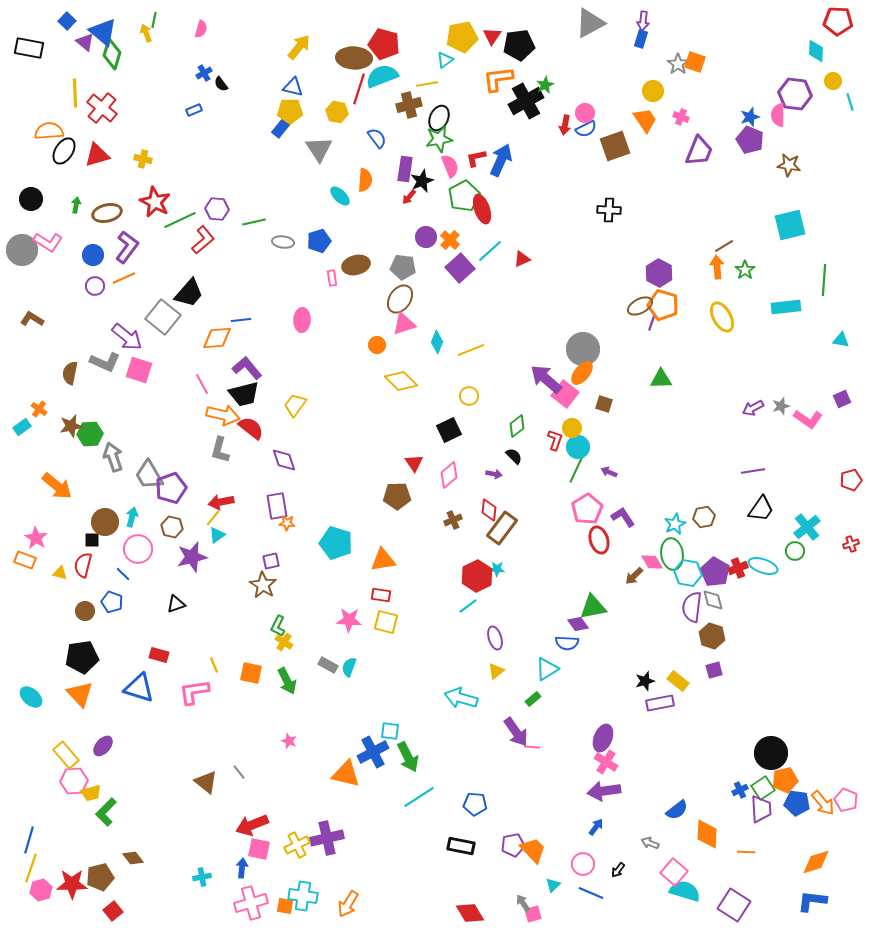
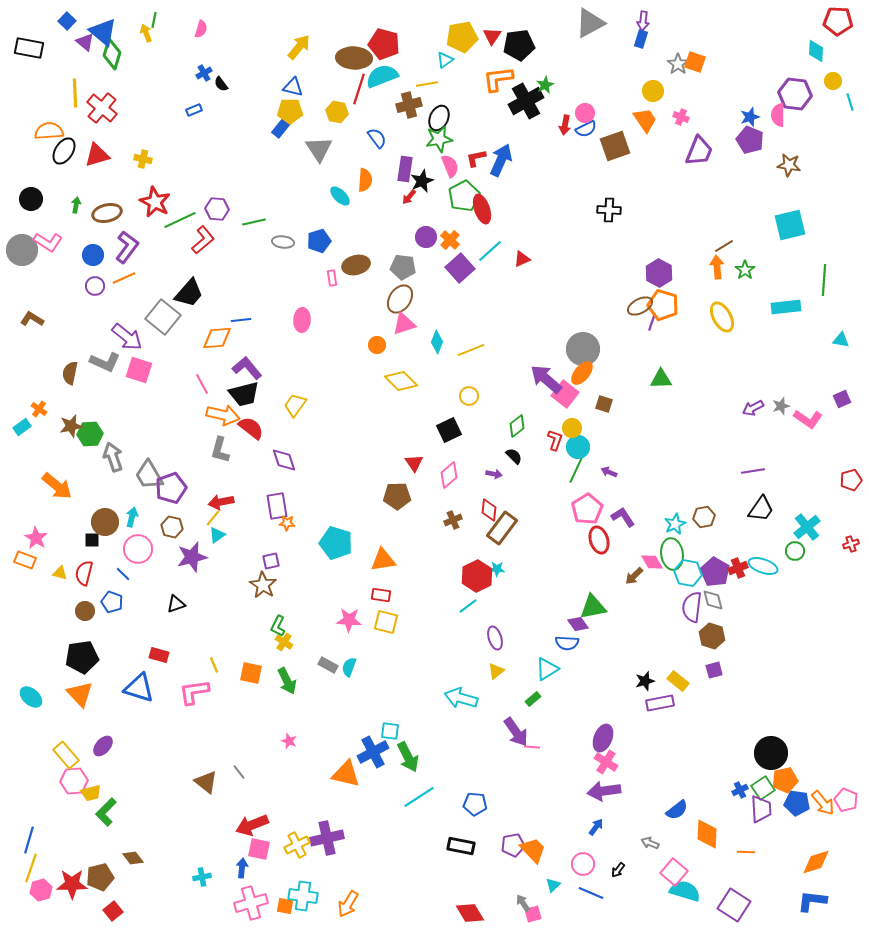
red semicircle at (83, 565): moved 1 px right, 8 px down
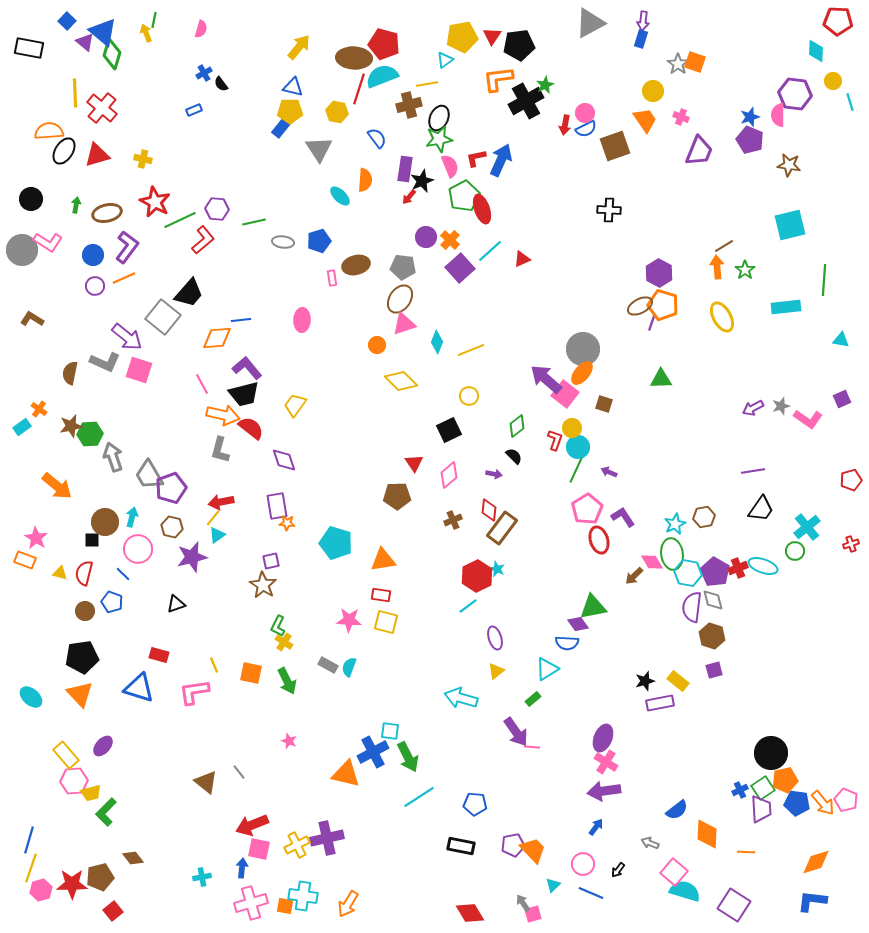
cyan star at (497, 569): rotated 21 degrees clockwise
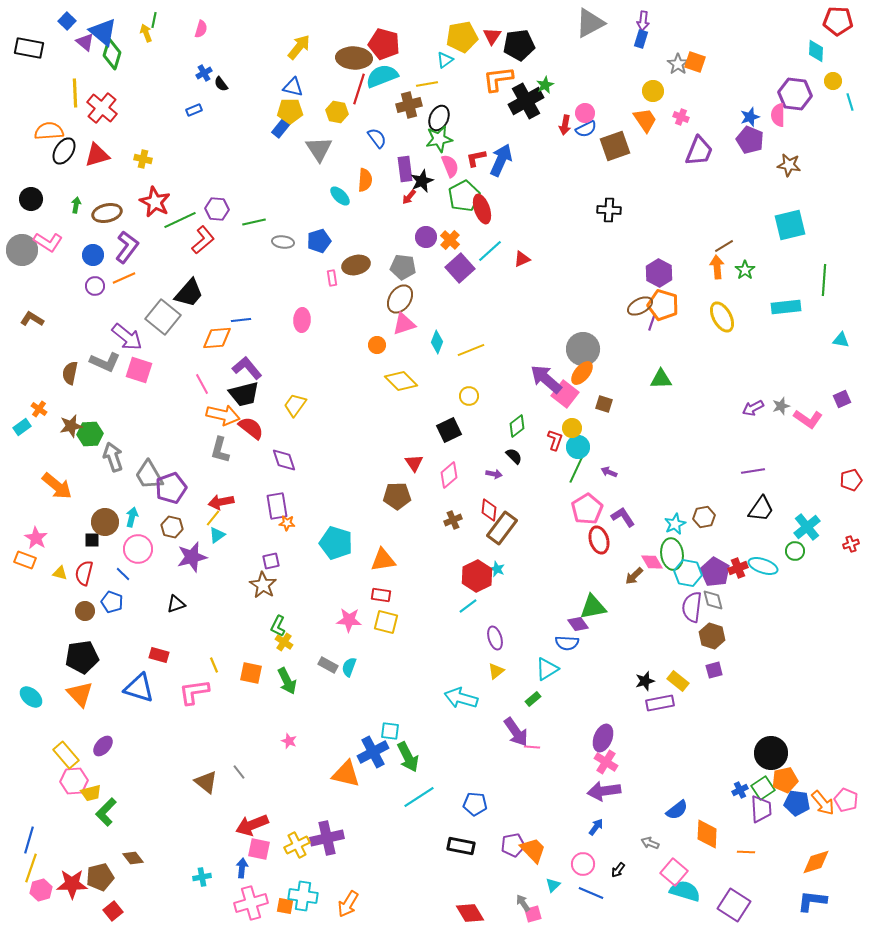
purple rectangle at (405, 169): rotated 15 degrees counterclockwise
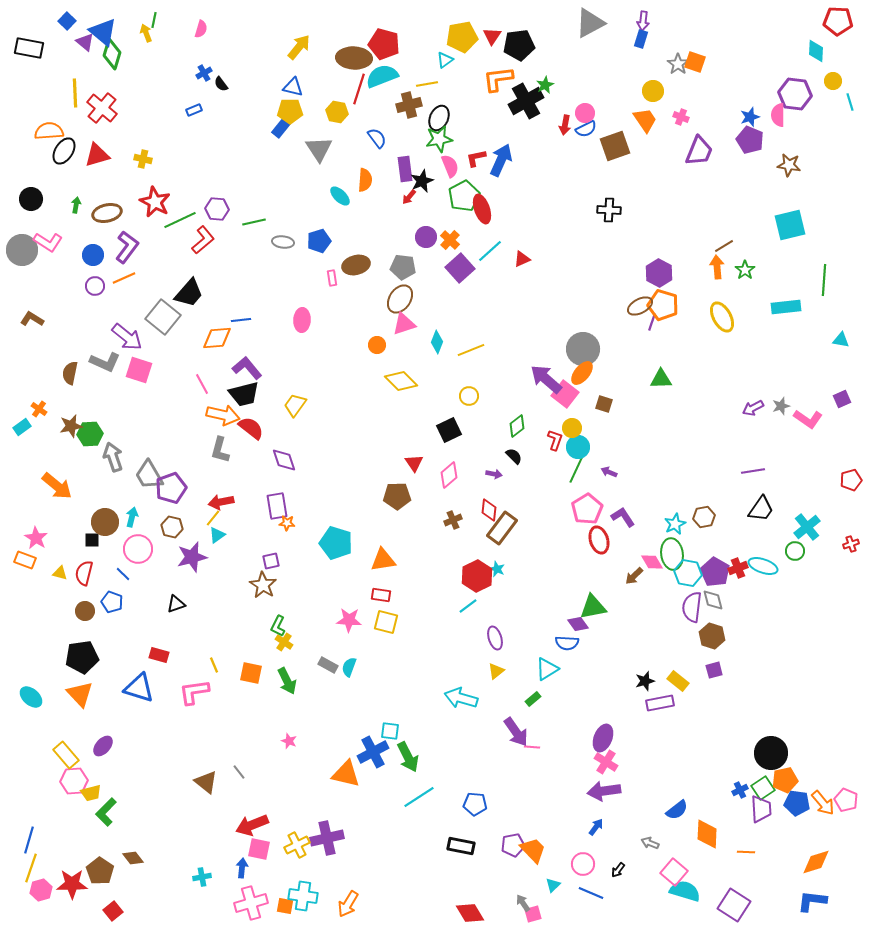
brown pentagon at (100, 877): moved 6 px up; rotated 24 degrees counterclockwise
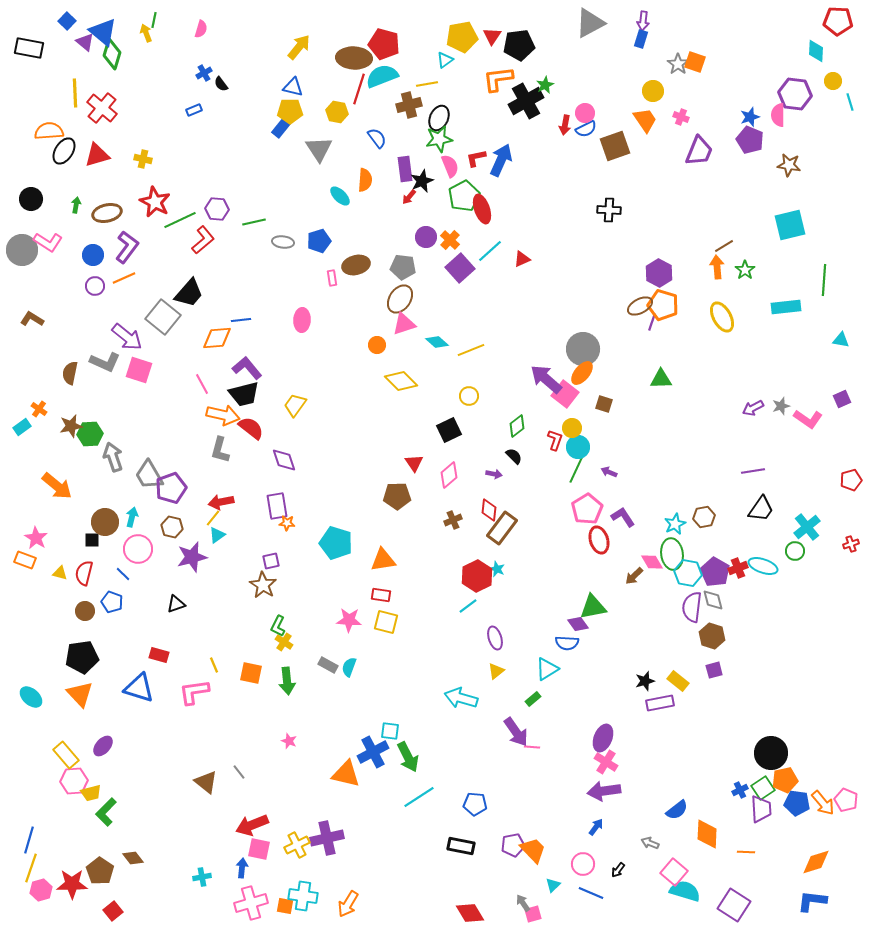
cyan diamond at (437, 342): rotated 70 degrees counterclockwise
green arrow at (287, 681): rotated 20 degrees clockwise
